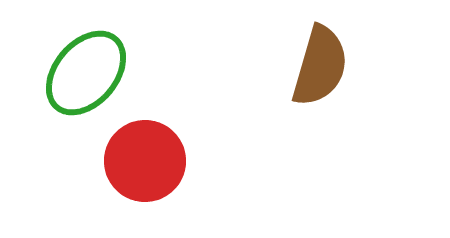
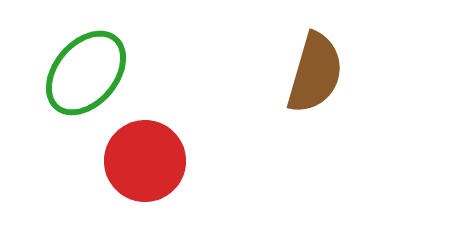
brown semicircle: moved 5 px left, 7 px down
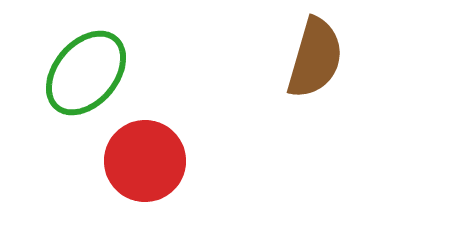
brown semicircle: moved 15 px up
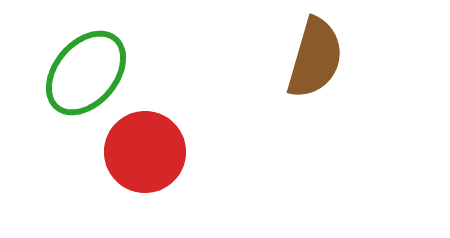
red circle: moved 9 px up
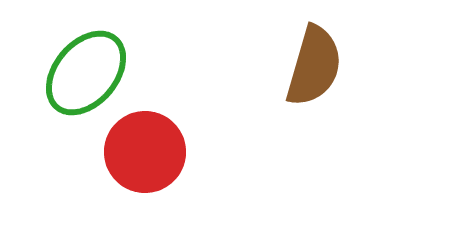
brown semicircle: moved 1 px left, 8 px down
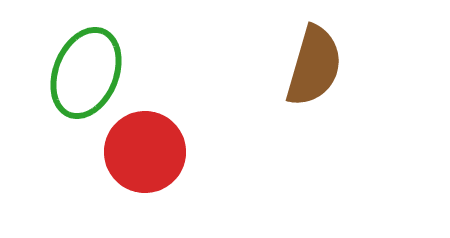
green ellipse: rotated 18 degrees counterclockwise
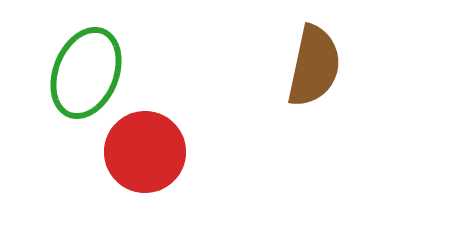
brown semicircle: rotated 4 degrees counterclockwise
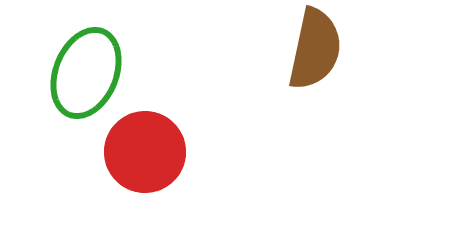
brown semicircle: moved 1 px right, 17 px up
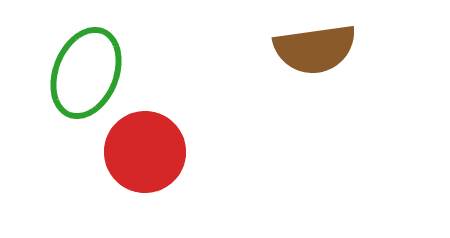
brown semicircle: rotated 70 degrees clockwise
